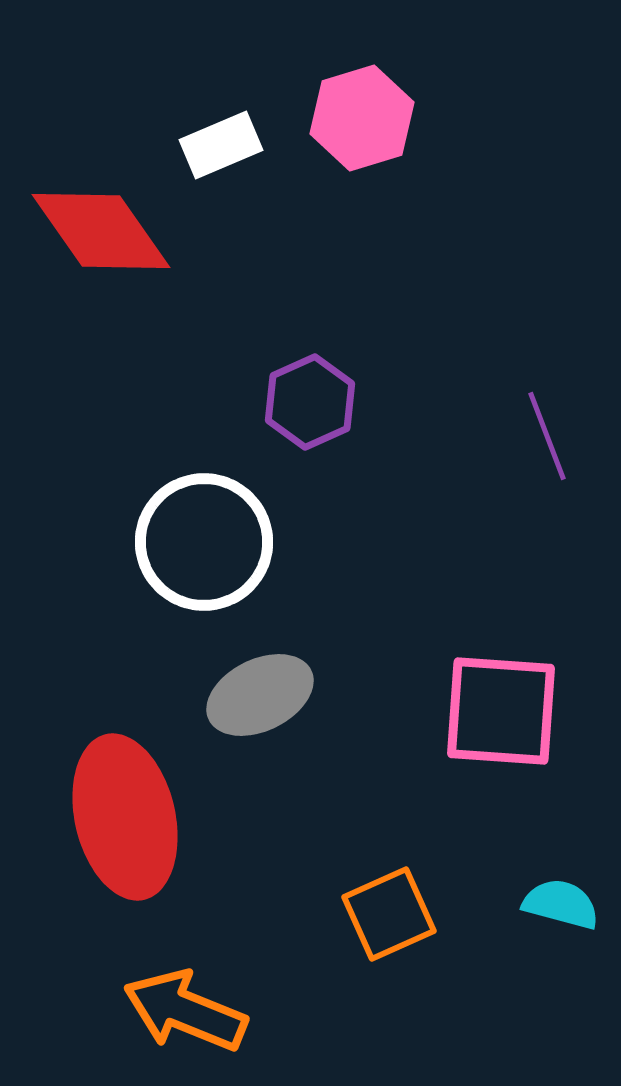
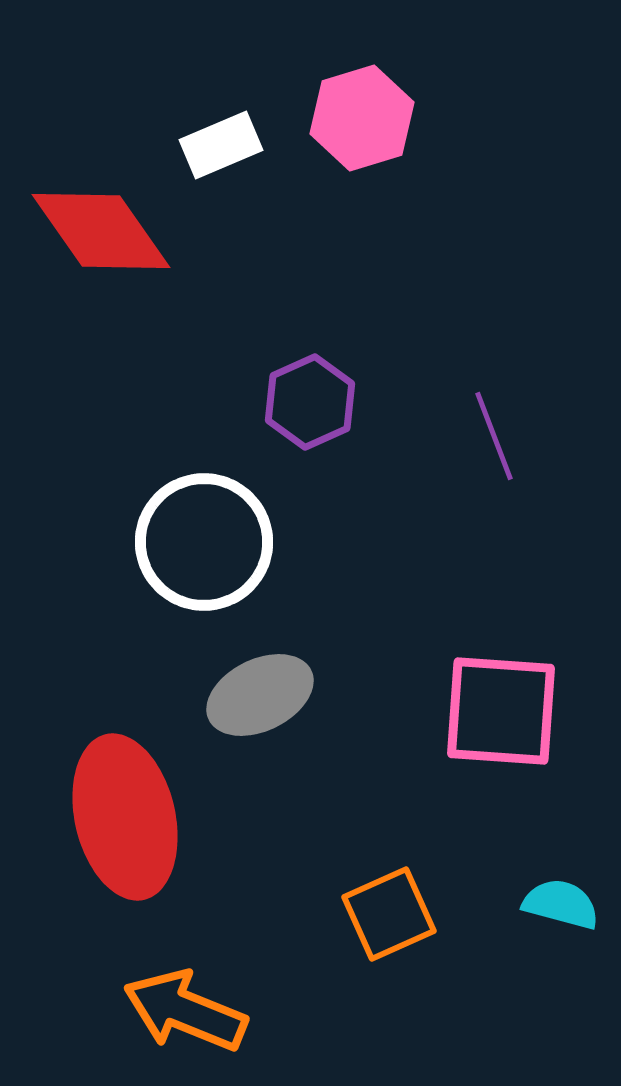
purple line: moved 53 px left
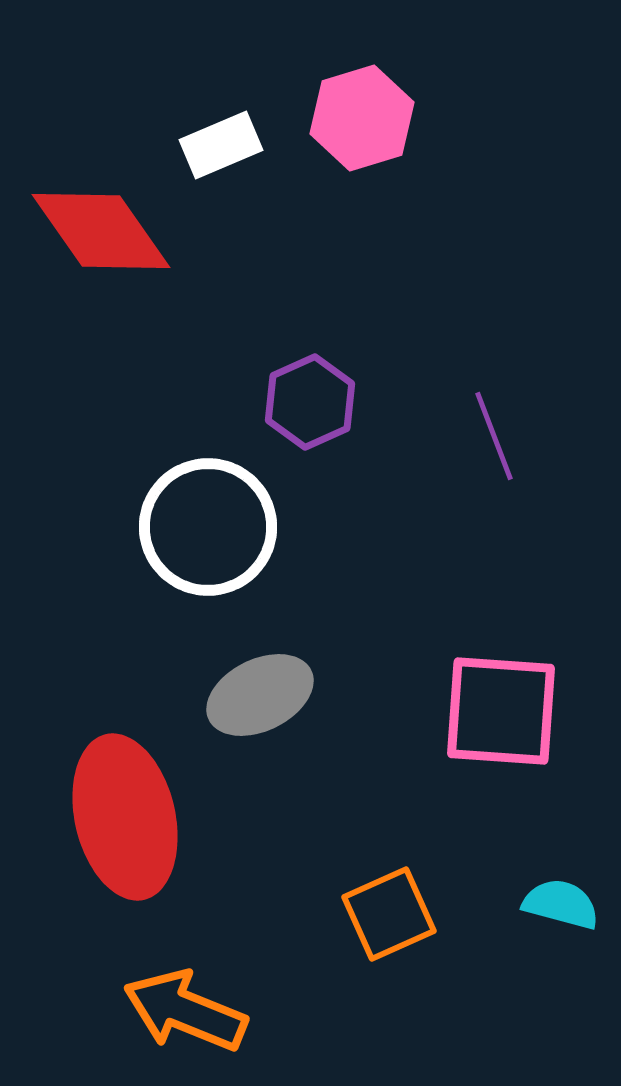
white circle: moved 4 px right, 15 px up
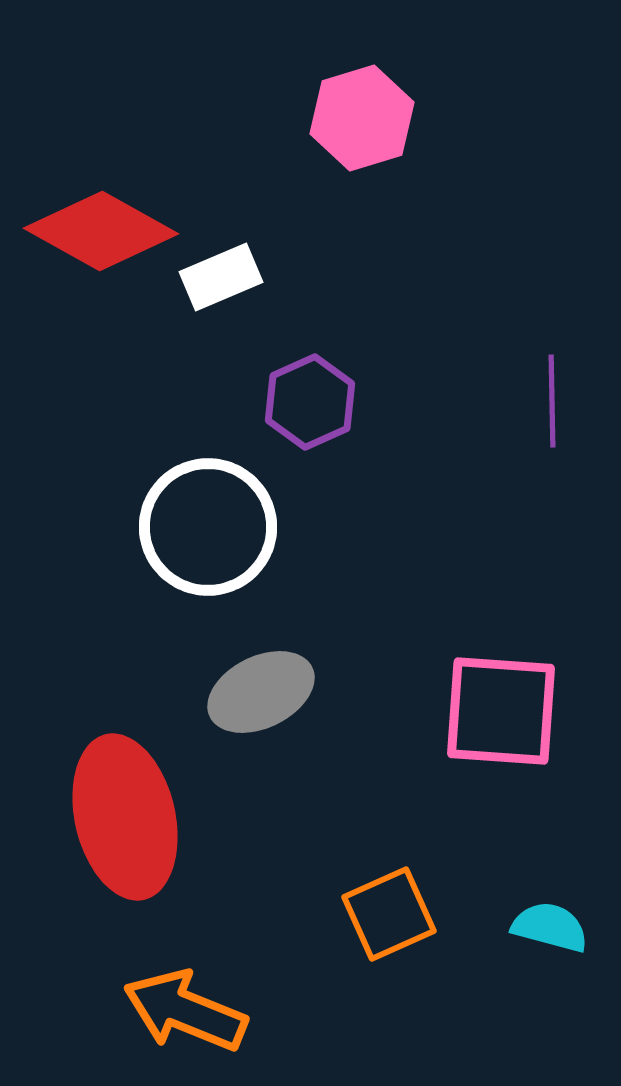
white rectangle: moved 132 px down
red diamond: rotated 26 degrees counterclockwise
purple line: moved 58 px right, 35 px up; rotated 20 degrees clockwise
gray ellipse: moved 1 px right, 3 px up
cyan semicircle: moved 11 px left, 23 px down
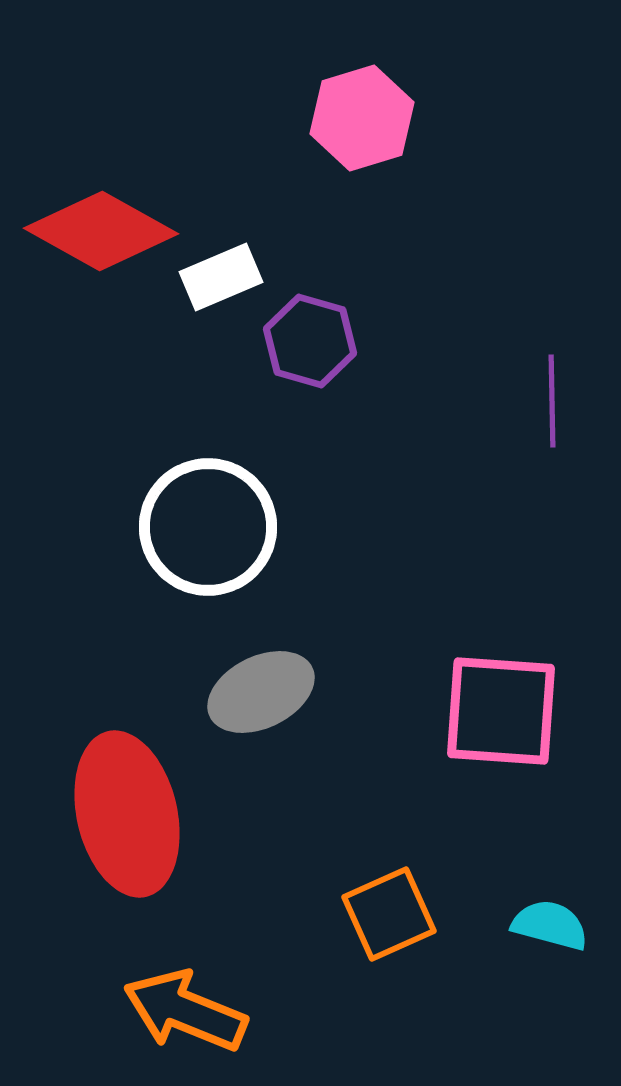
purple hexagon: moved 61 px up; rotated 20 degrees counterclockwise
red ellipse: moved 2 px right, 3 px up
cyan semicircle: moved 2 px up
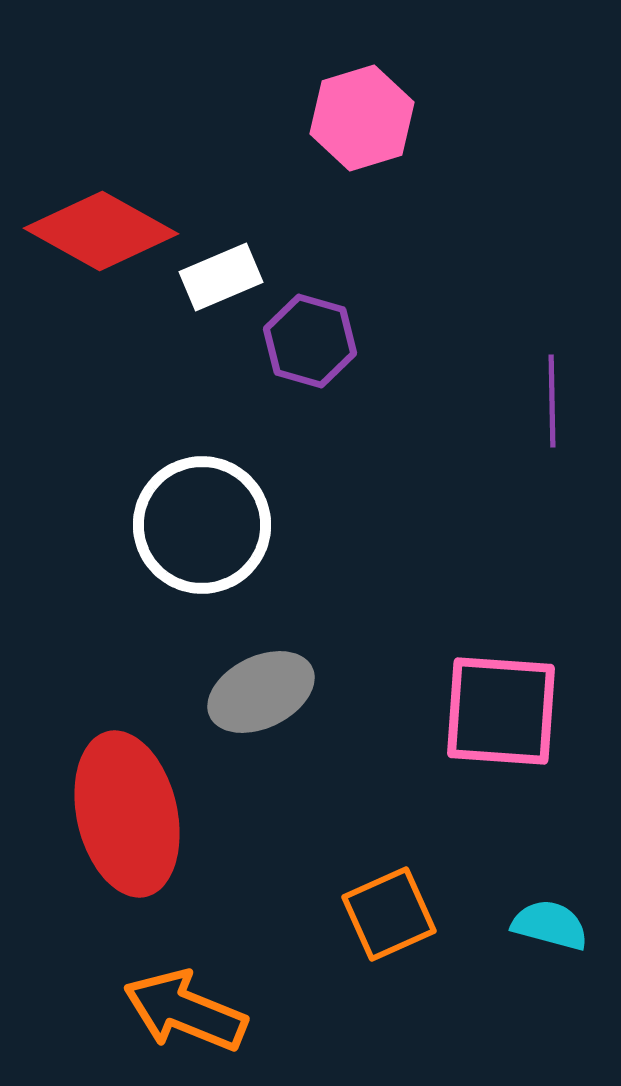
white circle: moved 6 px left, 2 px up
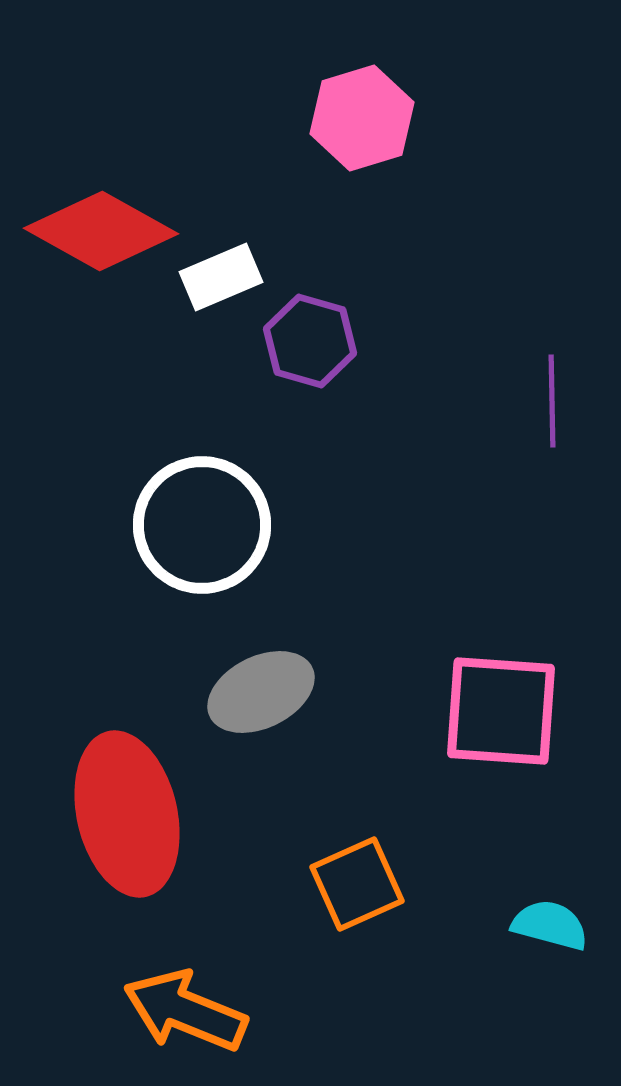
orange square: moved 32 px left, 30 px up
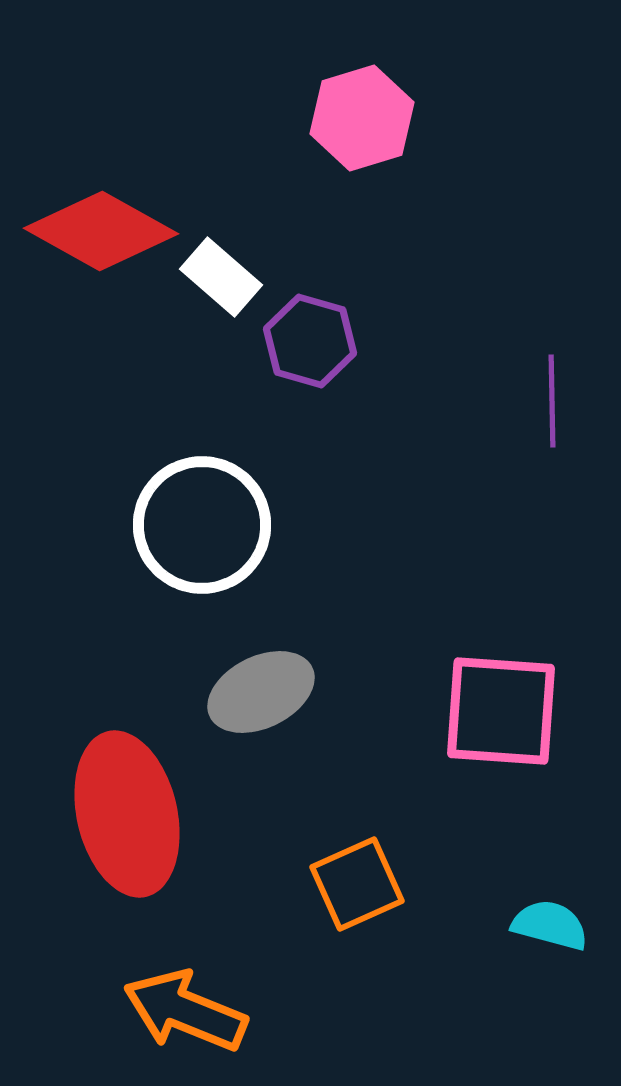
white rectangle: rotated 64 degrees clockwise
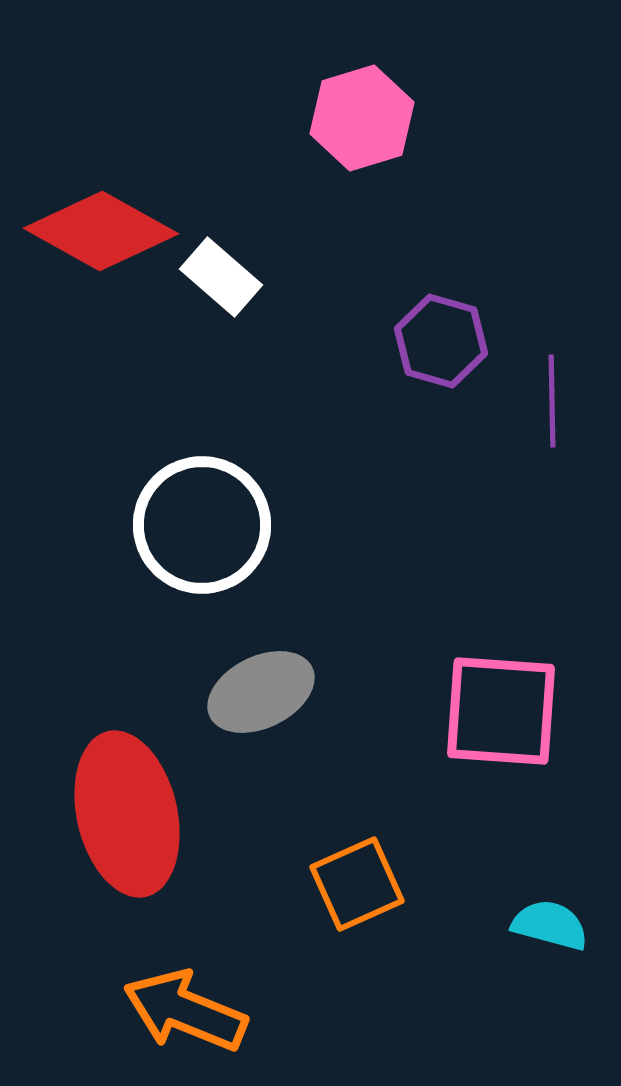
purple hexagon: moved 131 px right
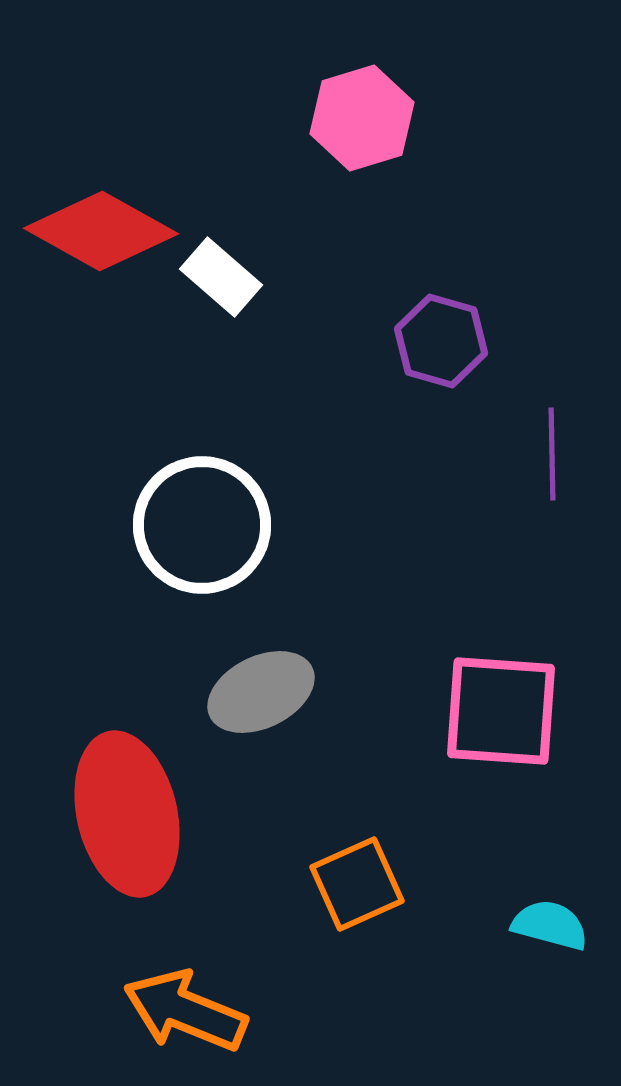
purple line: moved 53 px down
